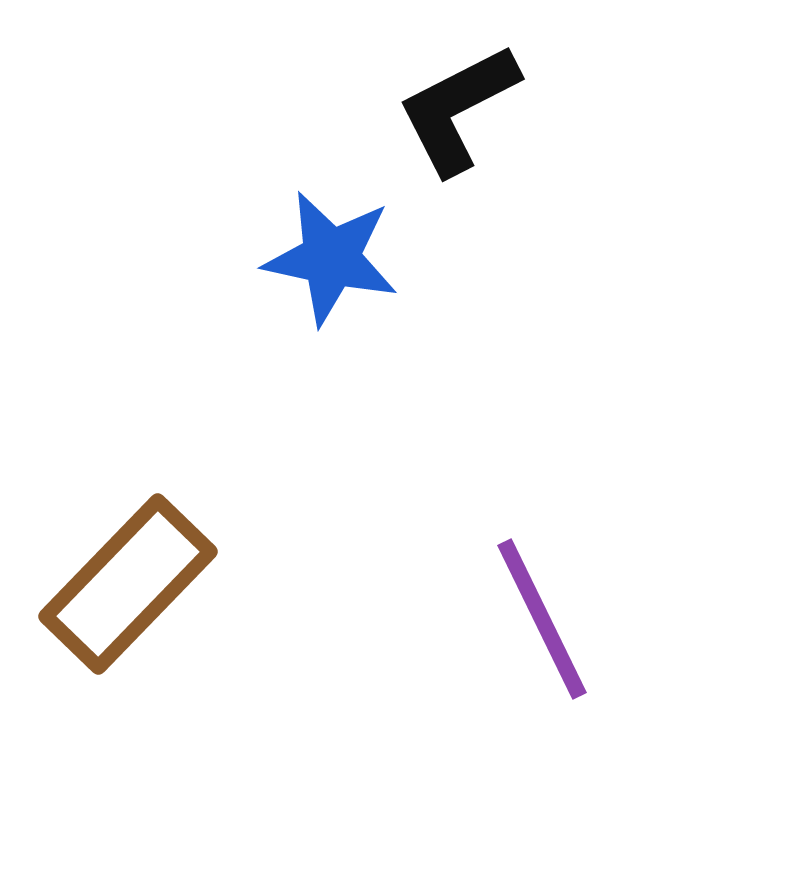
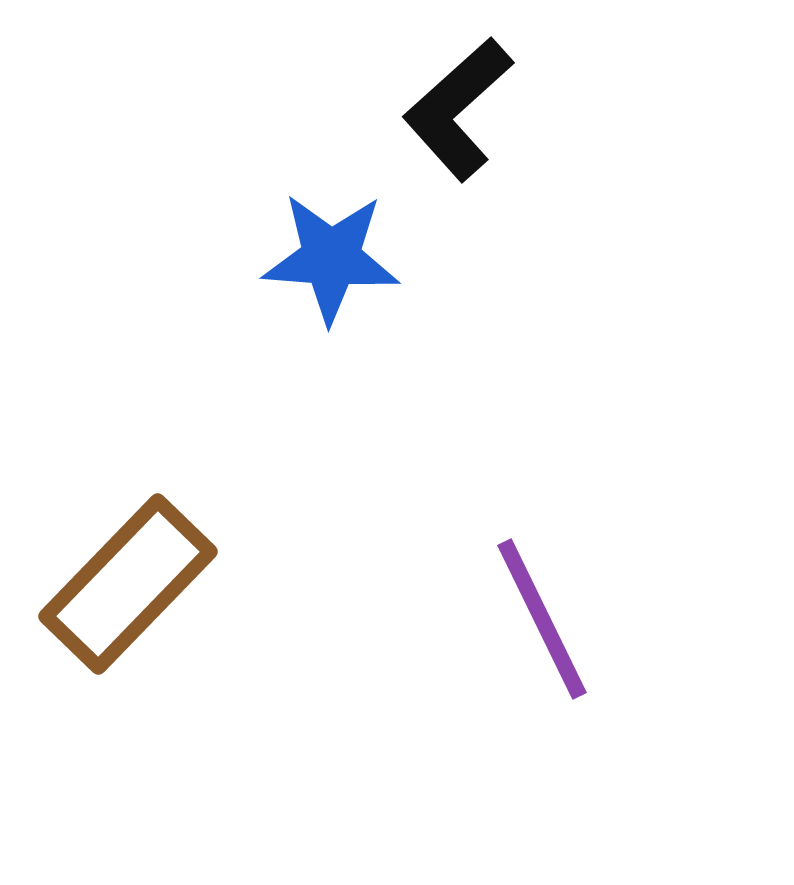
black L-shape: rotated 15 degrees counterclockwise
blue star: rotated 8 degrees counterclockwise
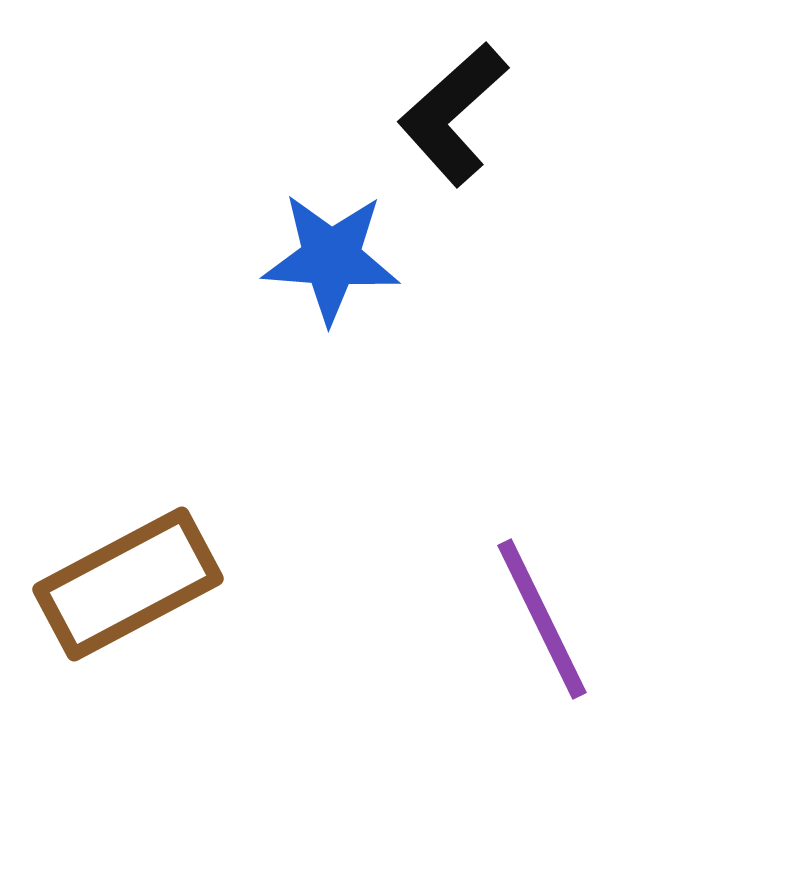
black L-shape: moved 5 px left, 5 px down
brown rectangle: rotated 18 degrees clockwise
